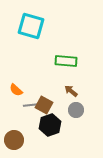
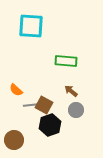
cyan square: rotated 12 degrees counterclockwise
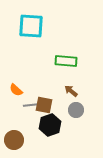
brown square: rotated 18 degrees counterclockwise
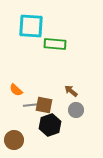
green rectangle: moved 11 px left, 17 px up
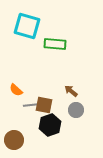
cyan square: moved 4 px left; rotated 12 degrees clockwise
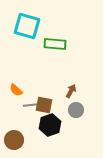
brown arrow: rotated 80 degrees clockwise
